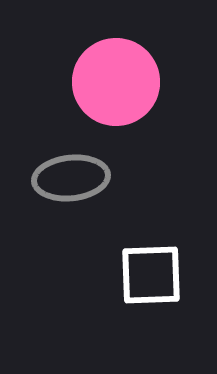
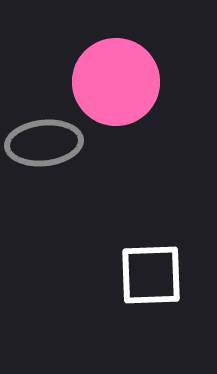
gray ellipse: moved 27 px left, 35 px up
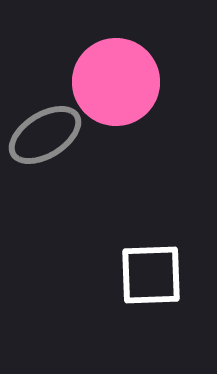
gray ellipse: moved 1 px right, 8 px up; rotated 26 degrees counterclockwise
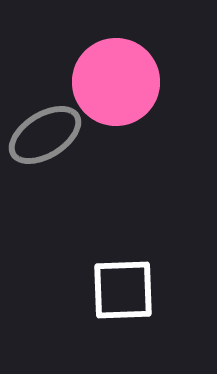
white square: moved 28 px left, 15 px down
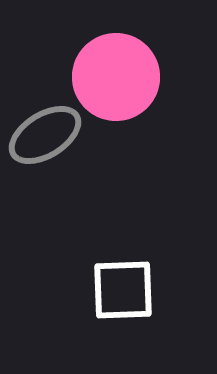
pink circle: moved 5 px up
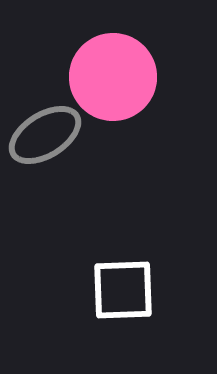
pink circle: moved 3 px left
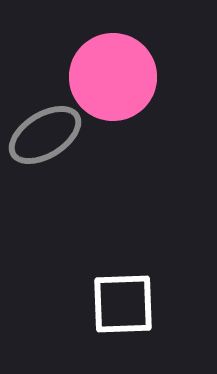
white square: moved 14 px down
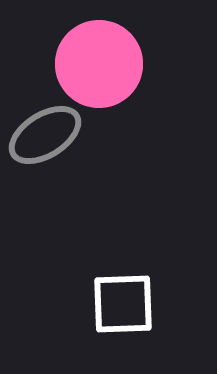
pink circle: moved 14 px left, 13 px up
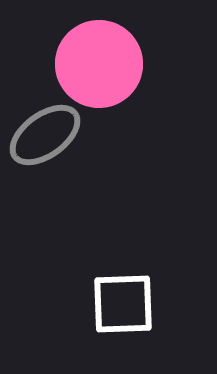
gray ellipse: rotated 4 degrees counterclockwise
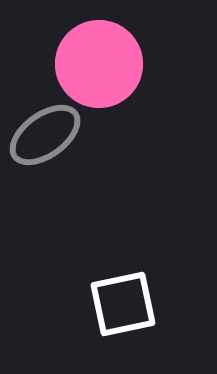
white square: rotated 10 degrees counterclockwise
